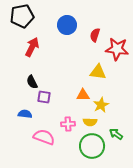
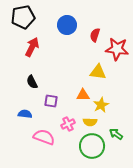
black pentagon: moved 1 px right, 1 px down
purple square: moved 7 px right, 4 px down
pink cross: rotated 24 degrees counterclockwise
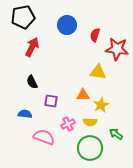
green circle: moved 2 px left, 2 px down
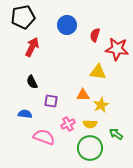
yellow semicircle: moved 2 px down
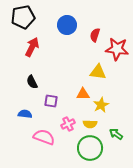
orange triangle: moved 1 px up
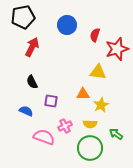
red star: rotated 25 degrees counterclockwise
blue semicircle: moved 1 px right, 3 px up; rotated 16 degrees clockwise
pink cross: moved 3 px left, 2 px down
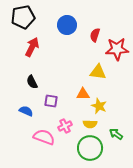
red star: rotated 15 degrees clockwise
yellow star: moved 2 px left, 1 px down; rotated 21 degrees counterclockwise
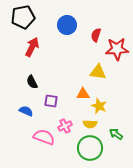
red semicircle: moved 1 px right
